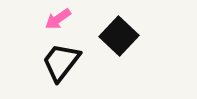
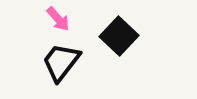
pink arrow: rotated 96 degrees counterclockwise
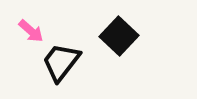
pink arrow: moved 27 px left, 12 px down; rotated 8 degrees counterclockwise
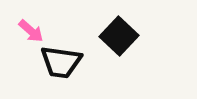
black trapezoid: rotated 120 degrees counterclockwise
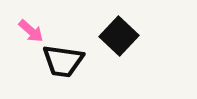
black trapezoid: moved 2 px right, 1 px up
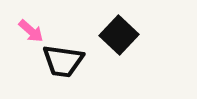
black square: moved 1 px up
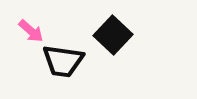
black square: moved 6 px left
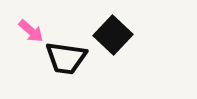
black trapezoid: moved 3 px right, 3 px up
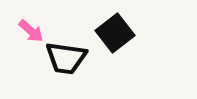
black square: moved 2 px right, 2 px up; rotated 9 degrees clockwise
